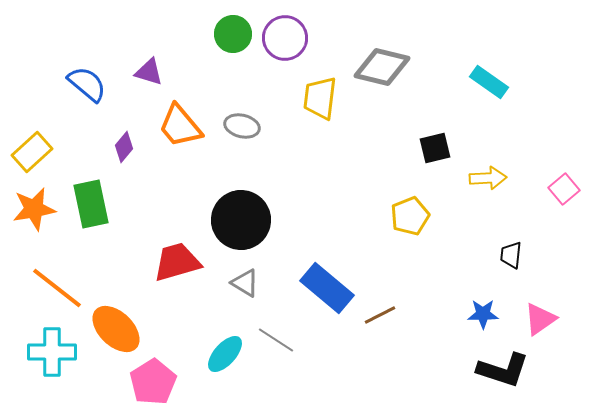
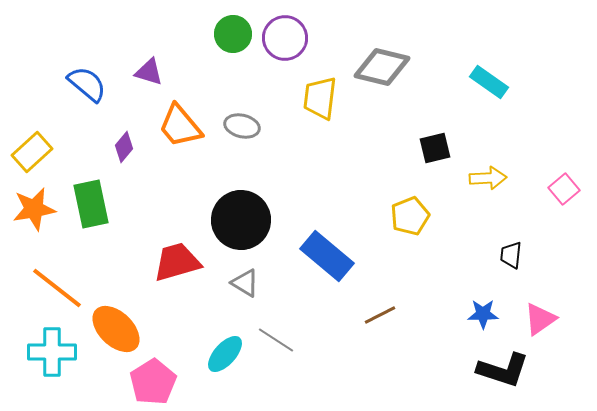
blue rectangle: moved 32 px up
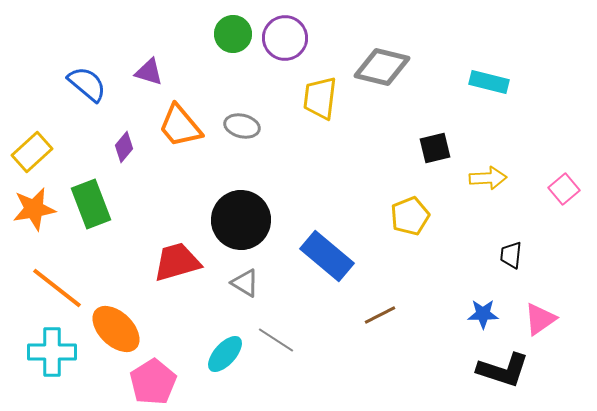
cyan rectangle: rotated 21 degrees counterclockwise
green rectangle: rotated 9 degrees counterclockwise
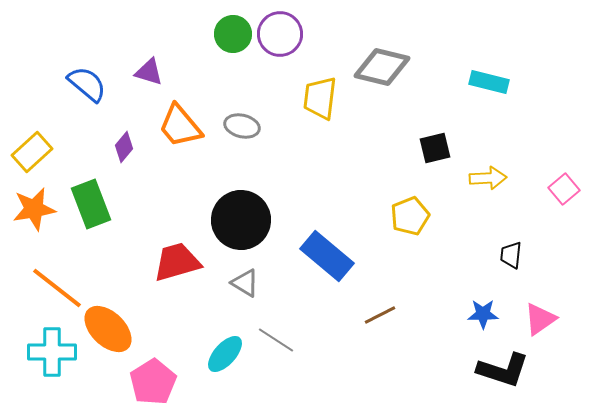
purple circle: moved 5 px left, 4 px up
orange ellipse: moved 8 px left
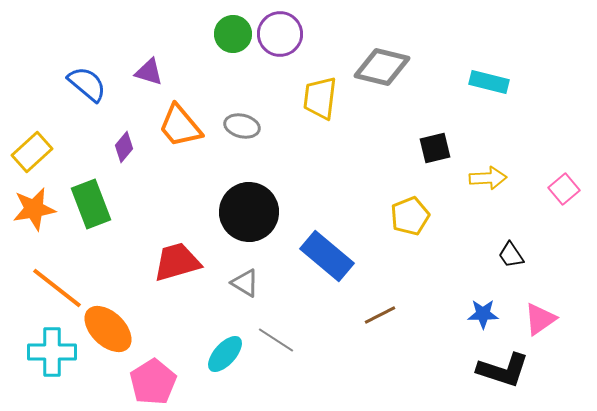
black circle: moved 8 px right, 8 px up
black trapezoid: rotated 40 degrees counterclockwise
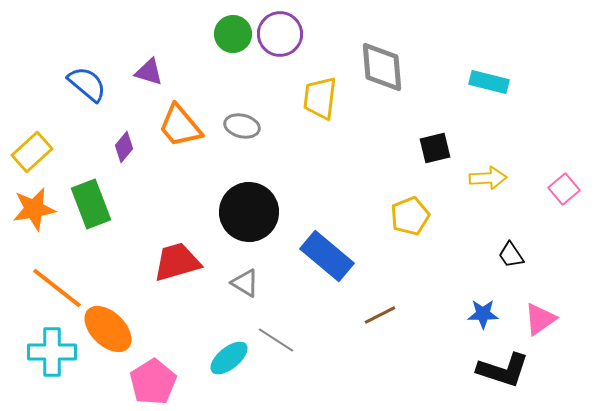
gray diamond: rotated 72 degrees clockwise
cyan ellipse: moved 4 px right, 4 px down; rotated 9 degrees clockwise
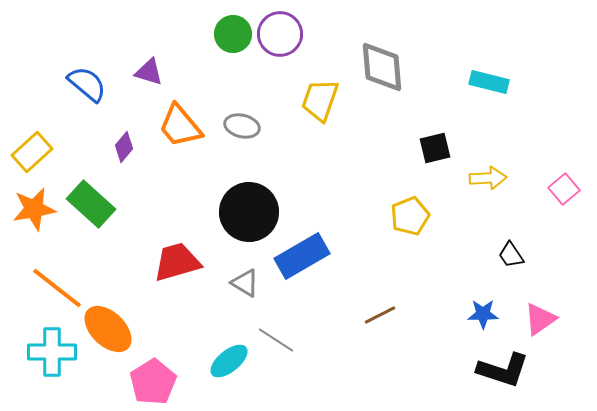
yellow trapezoid: moved 2 px down; rotated 12 degrees clockwise
green rectangle: rotated 27 degrees counterclockwise
blue rectangle: moved 25 px left; rotated 70 degrees counterclockwise
cyan ellipse: moved 3 px down
